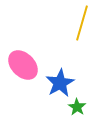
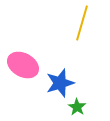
pink ellipse: rotated 16 degrees counterclockwise
blue star: rotated 12 degrees clockwise
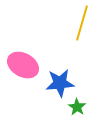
blue star: rotated 12 degrees clockwise
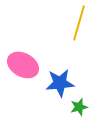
yellow line: moved 3 px left
green star: moved 2 px right; rotated 24 degrees clockwise
